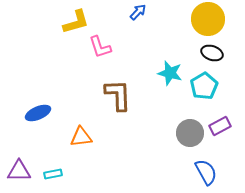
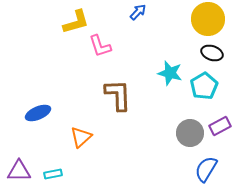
pink L-shape: moved 1 px up
orange triangle: rotated 35 degrees counterclockwise
blue semicircle: moved 3 px up; rotated 120 degrees counterclockwise
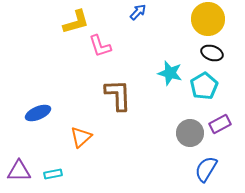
purple rectangle: moved 2 px up
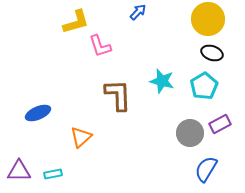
cyan star: moved 8 px left, 8 px down
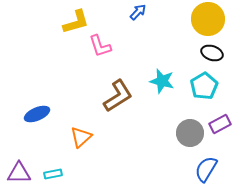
brown L-shape: moved 1 px down; rotated 60 degrees clockwise
blue ellipse: moved 1 px left, 1 px down
purple triangle: moved 2 px down
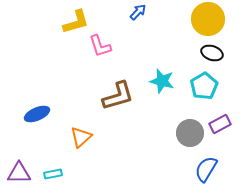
brown L-shape: rotated 16 degrees clockwise
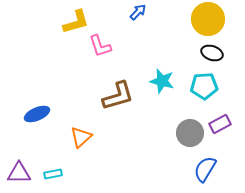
cyan pentagon: rotated 28 degrees clockwise
blue semicircle: moved 1 px left
